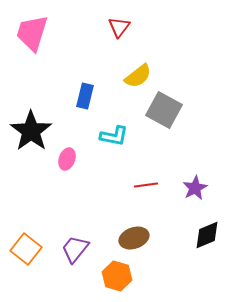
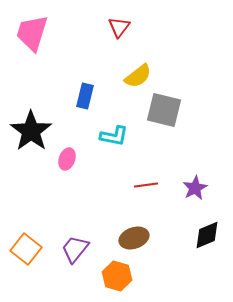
gray square: rotated 15 degrees counterclockwise
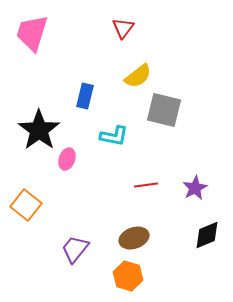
red triangle: moved 4 px right, 1 px down
black star: moved 8 px right, 1 px up
orange square: moved 44 px up
orange hexagon: moved 11 px right
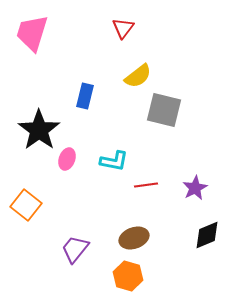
cyan L-shape: moved 25 px down
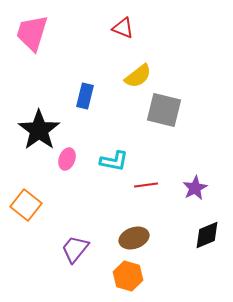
red triangle: rotated 45 degrees counterclockwise
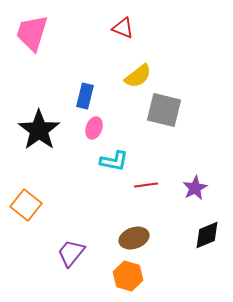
pink ellipse: moved 27 px right, 31 px up
purple trapezoid: moved 4 px left, 4 px down
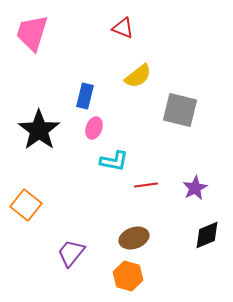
gray square: moved 16 px right
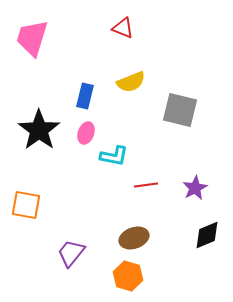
pink trapezoid: moved 5 px down
yellow semicircle: moved 7 px left, 6 px down; rotated 16 degrees clockwise
pink ellipse: moved 8 px left, 5 px down
cyan L-shape: moved 5 px up
orange square: rotated 28 degrees counterclockwise
